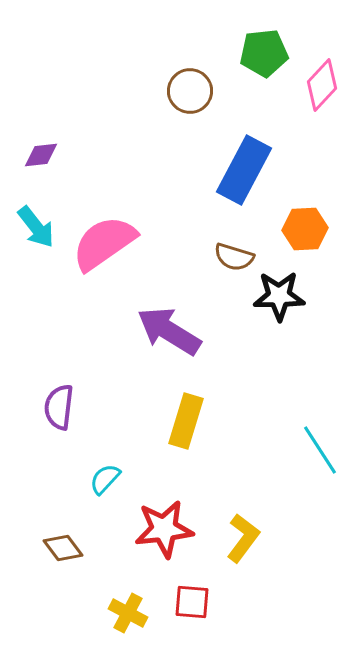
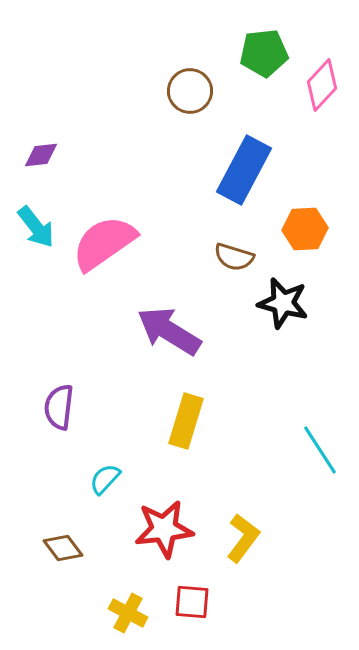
black star: moved 4 px right, 7 px down; rotated 15 degrees clockwise
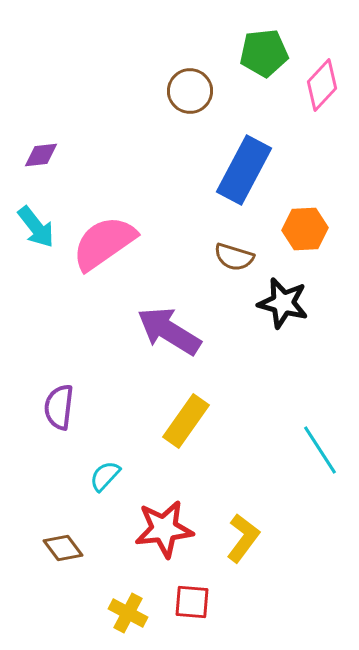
yellow rectangle: rotated 18 degrees clockwise
cyan semicircle: moved 3 px up
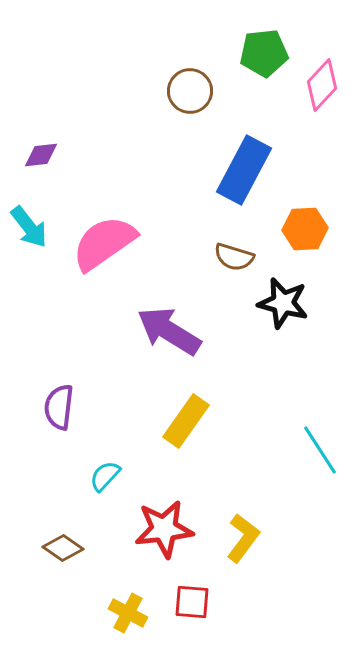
cyan arrow: moved 7 px left
brown diamond: rotated 18 degrees counterclockwise
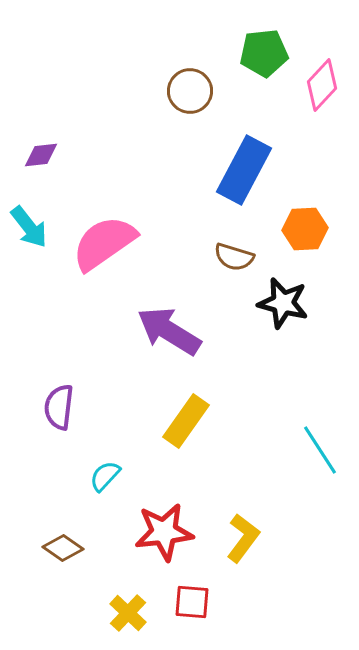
red star: moved 3 px down
yellow cross: rotated 15 degrees clockwise
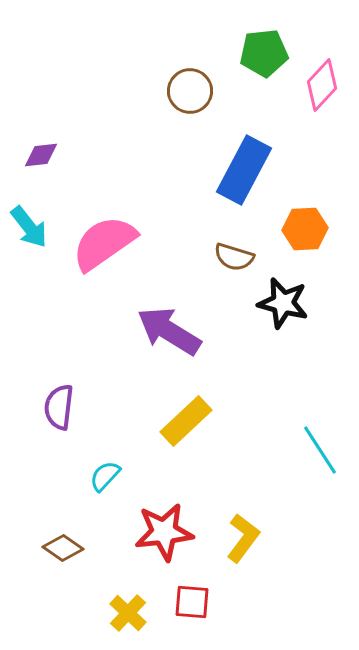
yellow rectangle: rotated 12 degrees clockwise
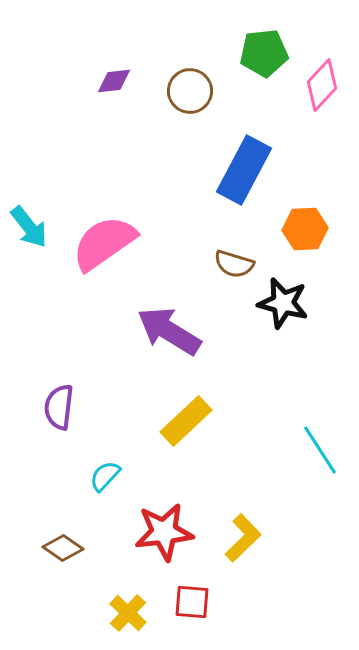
purple diamond: moved 73 px right, 74 px up
brown semicircle: moved 7 px down
yellow L-shape: rotated 9 degrees clockwise
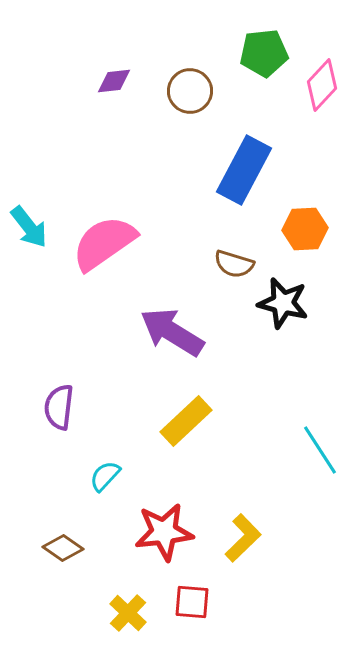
purple arrow: moved 3 px right, 1 px down
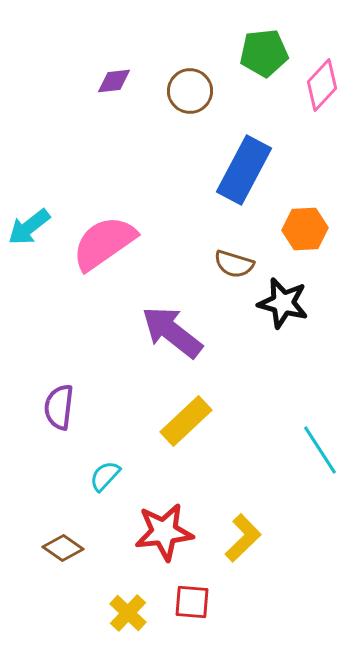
cyan arrow: rotated 90 degrees clockwise
purple arrow: rotated 6 degrees clockwise
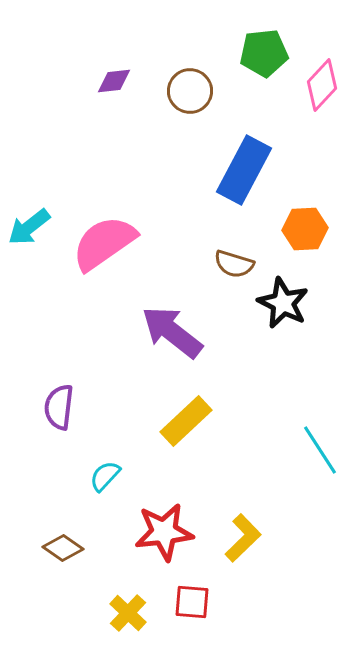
black star: rotated 12 degrees clockwise
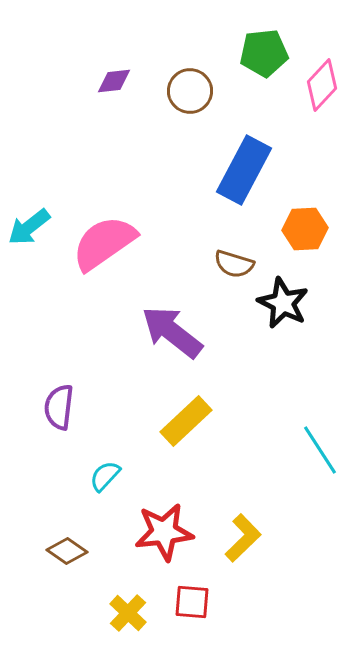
brown diamond: moved 4 px right, 3 px down
